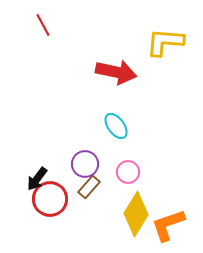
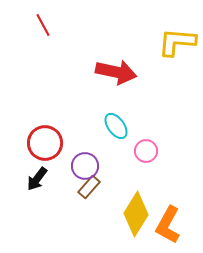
yellow L-shape: moved 12 px right
purple circle: moved 2 px down
pink circle: moved 18 px right, 21 px up
red circle: moved 5 px left, 56 px up
orange L-shape: rotated 42 degrees counterclockwise
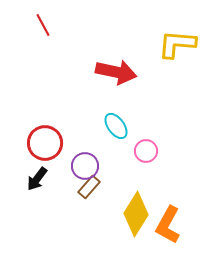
yellow L-shape: moved 2 px down
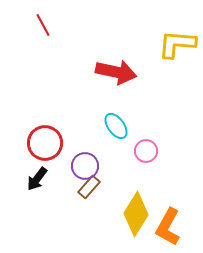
orange L-shape: moved 2 px down
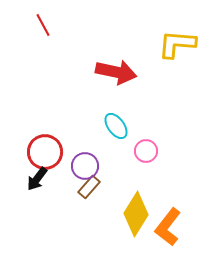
red circle: moved 9 px down
orange L-shape: rotated 9 degrees clockwise
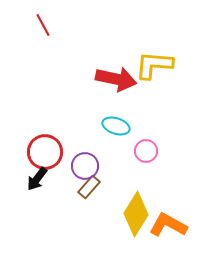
yellow L-shape: moved 23 px left, 21 px down
red arrow: moved 7 px down
cyan ellipse: rotated 36 degrees counterclockwise
orange L-shape: moved 2 px up; rotated 81 degrees clockwise
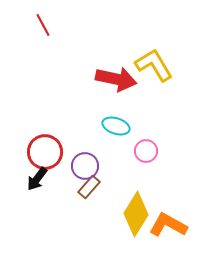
yellow L-shape: rotated 54 degrees clockwise
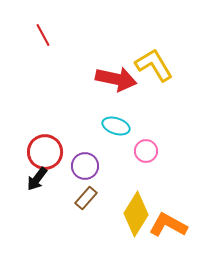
red line: moved 10 px down
brown rectangle: moved 3 px left, 11 px down
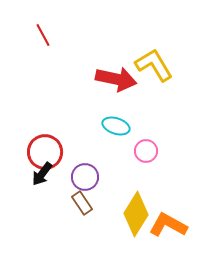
purple circle: moved 11 px down
black arrow: moved 5 px right, 5 px up
brown rectangle: moved 4 px left, 5 px down; rotated 75 degrees counterclockwise
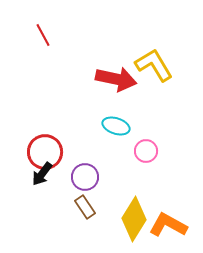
brown rectangle: moved 3 px right, 4 px down
yellow diamond: moved 2 px left, 5 px down
